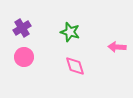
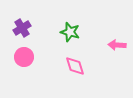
pink arrow: moved 2 px up
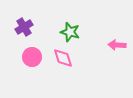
purple cross: moved 2 px right, 1 px up
pink circle: moved 8 px right
pink diamond: moved 12 px left, 8 px up
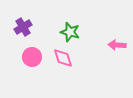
purple cross: moved 1 px left
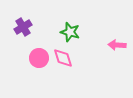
pink circle: moved 7 px right, 1 px down
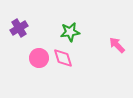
purple cross: moved 4 px left, 1 px down
green star: rotated 24 degrees counterclockwise
pink arrow: rotated 42 degrees clockwise
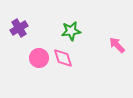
green star: moved 1 px right, 1 px up
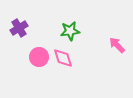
green star: moved 1 px left
pink circle: moved 1 px up
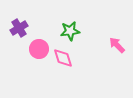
pink circle: moved 8 px up
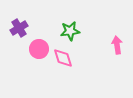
pink arrow: rotated 36 degrees clockwise
